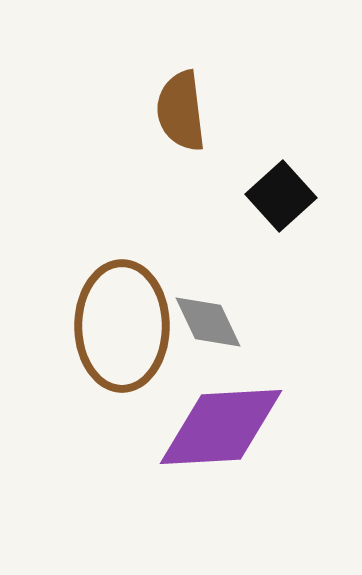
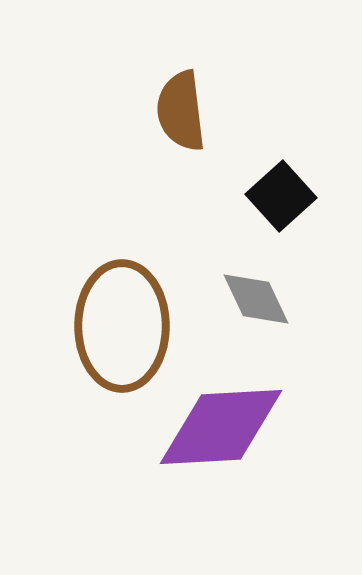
gray diamond: moved 48 px right, 23 px up
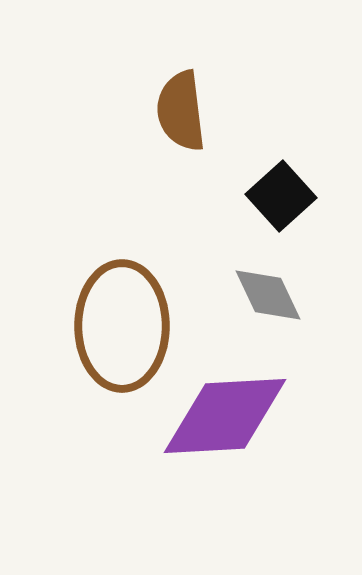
gray diamond: moved 12 px right, 4 px up
purple diamond: moved 4 px right, 11 px up
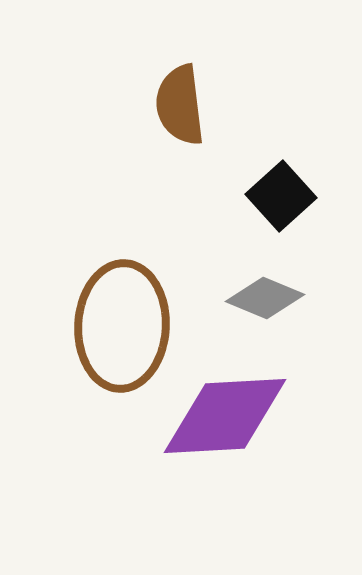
brown semicircle: moved 1 px left, 6 px up
gray diamond: moved 3 px left, 3 px down; rotated 42 degrees counterclockwise
brown ellipse: rotated 3 degrees clockwise
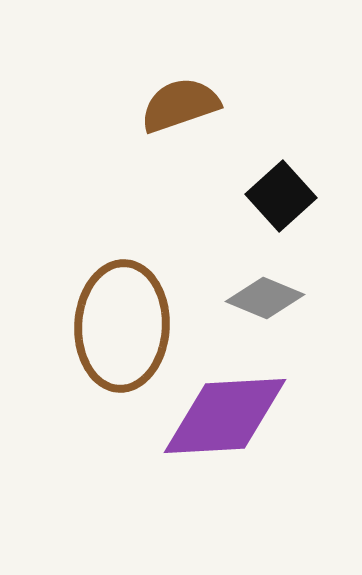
brown semicircle: rotated 78 degrees clockwise
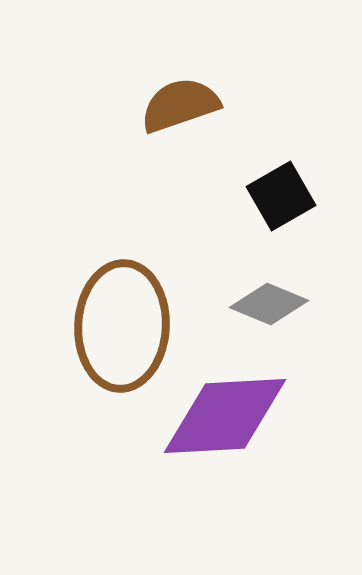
black square: rotated 12 degrees clockwise
gray diamond: moved 4 px right, 6 px down
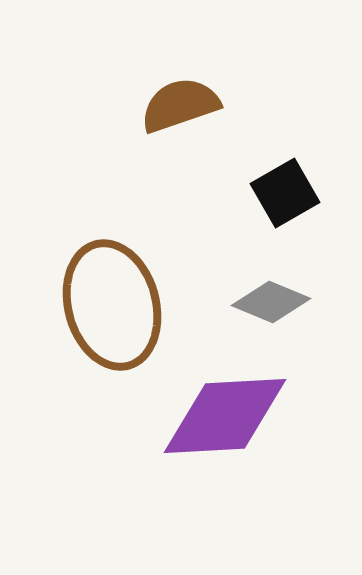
black square: moved 4 px right, 3 px up
gray diamond: moved 2 px right, 2 px up
brown ellipse: moved 10 px left, 21 px up; rotated 18 degrees counterclockwise
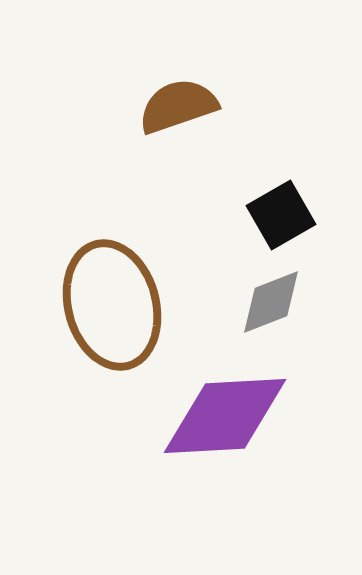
brown semicircle: moved 2 px left, 1 px down
black square: moved 4 px left, 22 px down
gray diamond: rotated 44 degrees counterclockwise
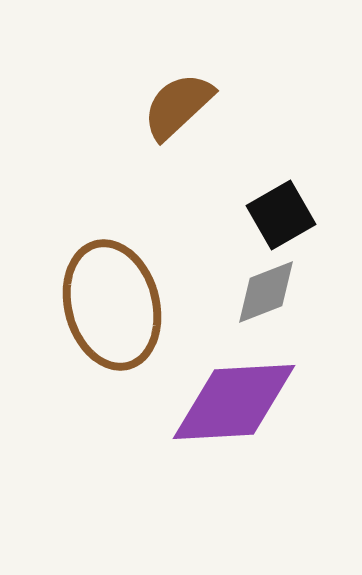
brown semicircle: rotated 24 degrees counterclockwise
gray diamond: moved 5 px left, 10 px up
purple diamond: moved 9 px right, 14 px up
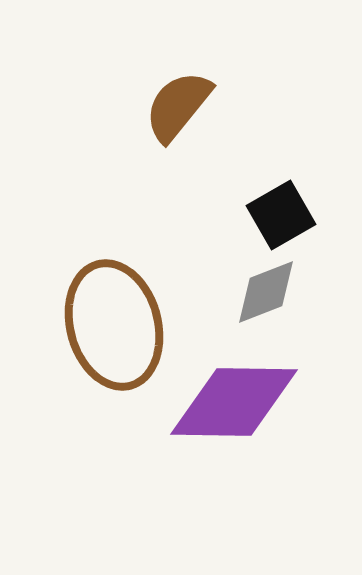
brown semicircle: rotated 8 degrees counterclockwise
brown ellipse: moved 2 px right, 20 px down
purple diamond: rotated 4 degrees clockwise
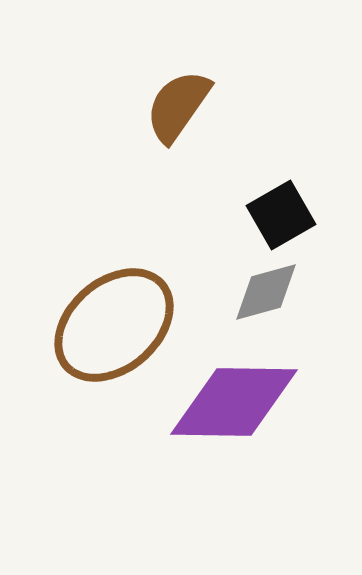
brown semicircle: rotated 4 degrees counterclockwise
gray diamond: rotated 6 degrees clockwise
brown ellipse: rotated 64 degrees clockwise
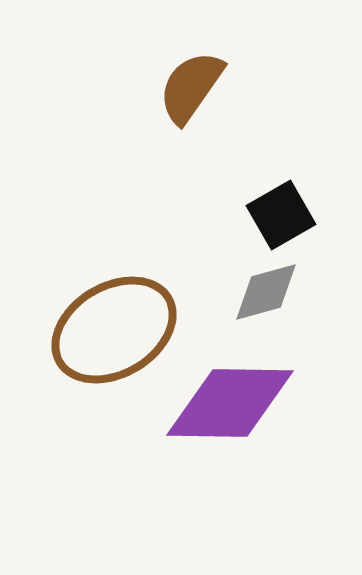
brown semicircle: moved 13 px right, 19 px up
brown ellipse: moved 5 px down; rotated 10 degrees clockwise
purple diamond: moved 4 px left, 1 px down
